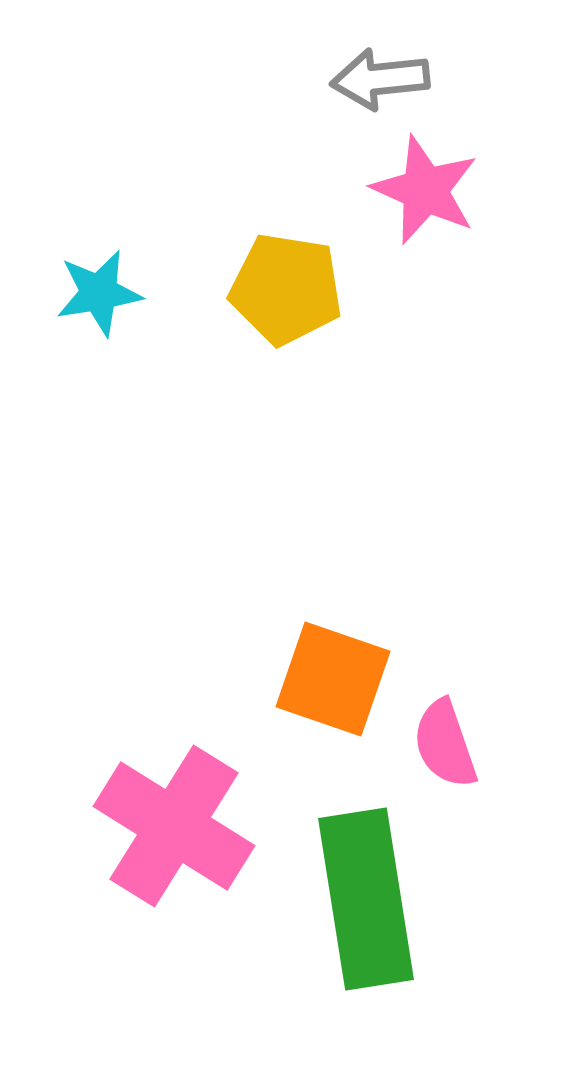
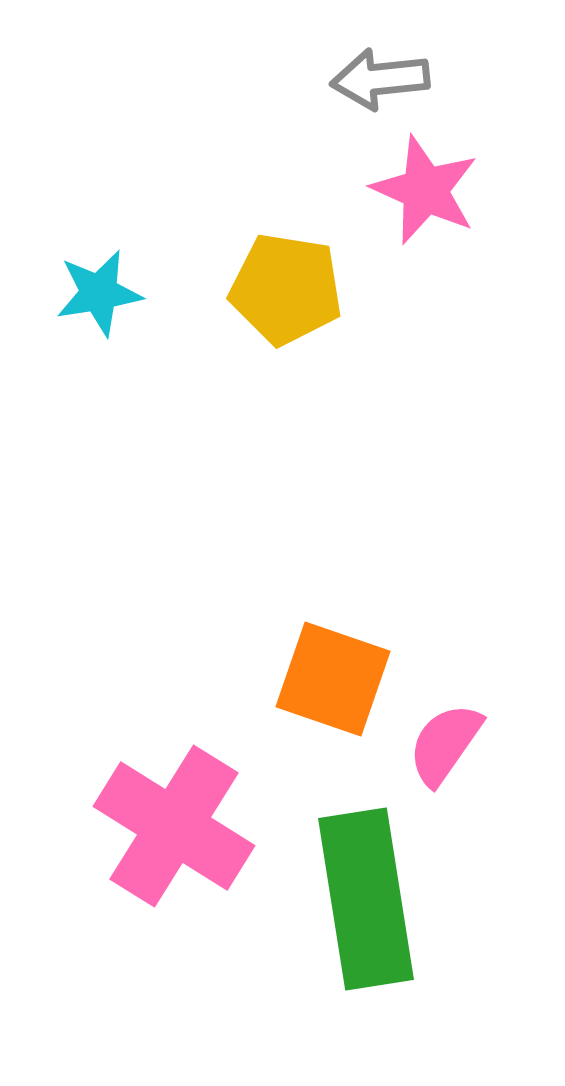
pink semicircle: rotated 54 degrees clockwise
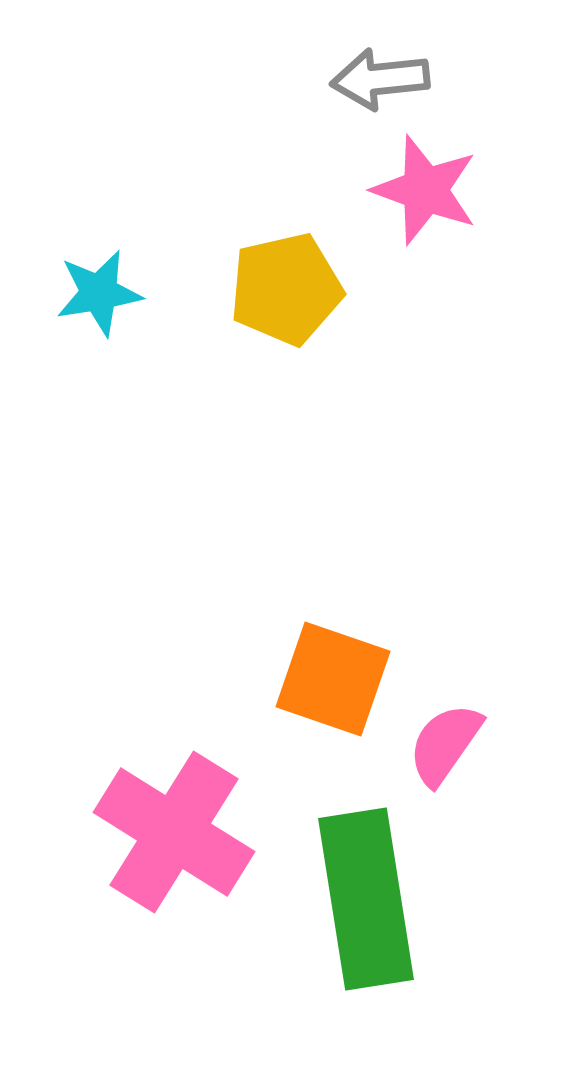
pink star: rotated 4 degrees counterclockwise
yellow pentagon: rotated 22 degrees counterclockwise
pink cross: moved 6 px down
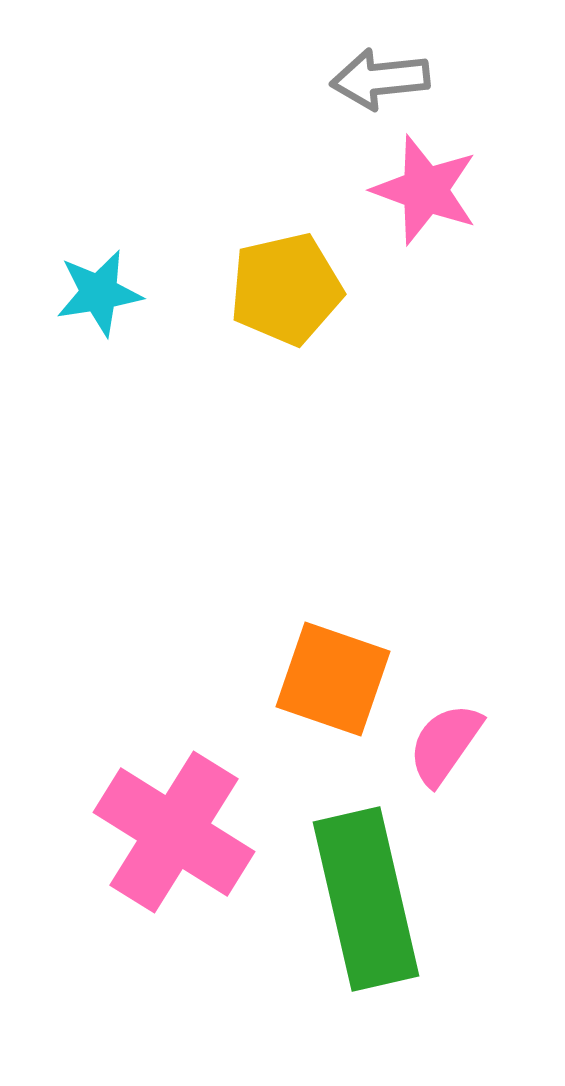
green rectangle: rotated 4 degrees counterclockwise
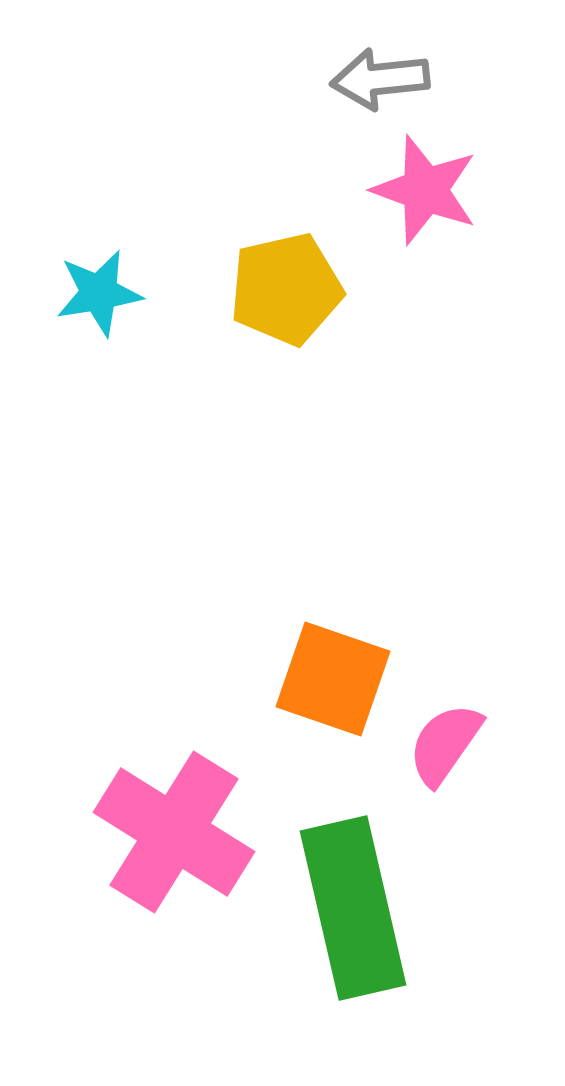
green rectangle: moved 13 px left, 9 px down
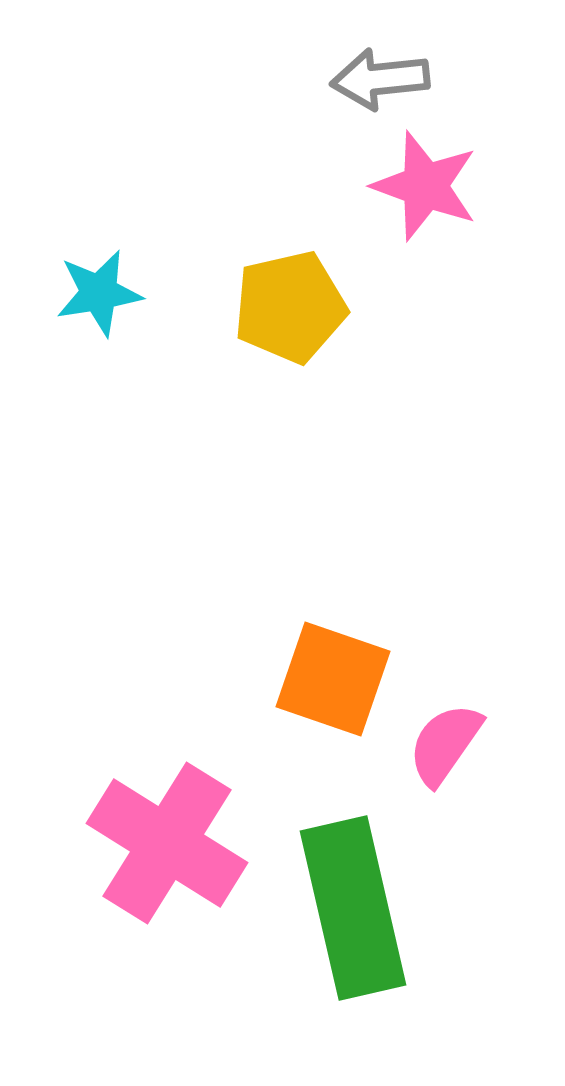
pink star: moved 4 px up
yellow pentagon: moved 4 px right, 18 px down
pink cross: moved 7 px left, 11 px down
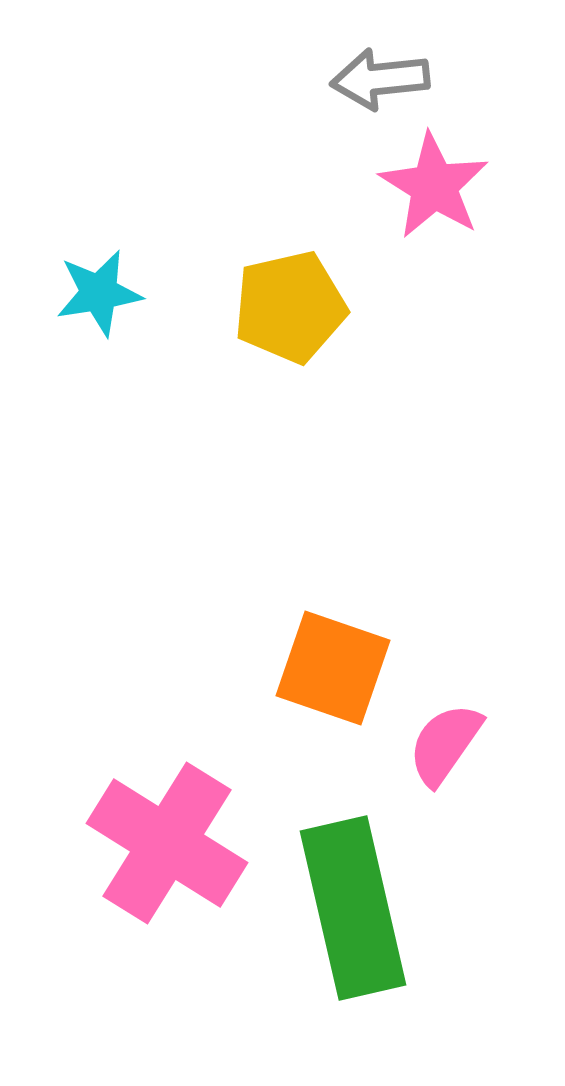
pink star: moved 9 px right; rotated 12 degrees clockwise
orange square: moved 11 px up
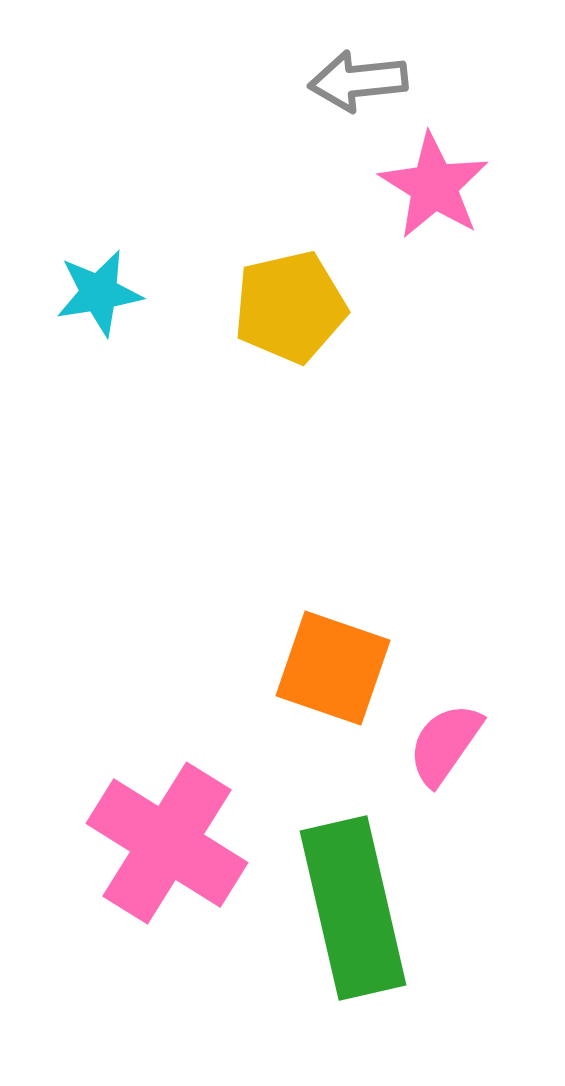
gray arrow: moved 22 px left, 2 px down
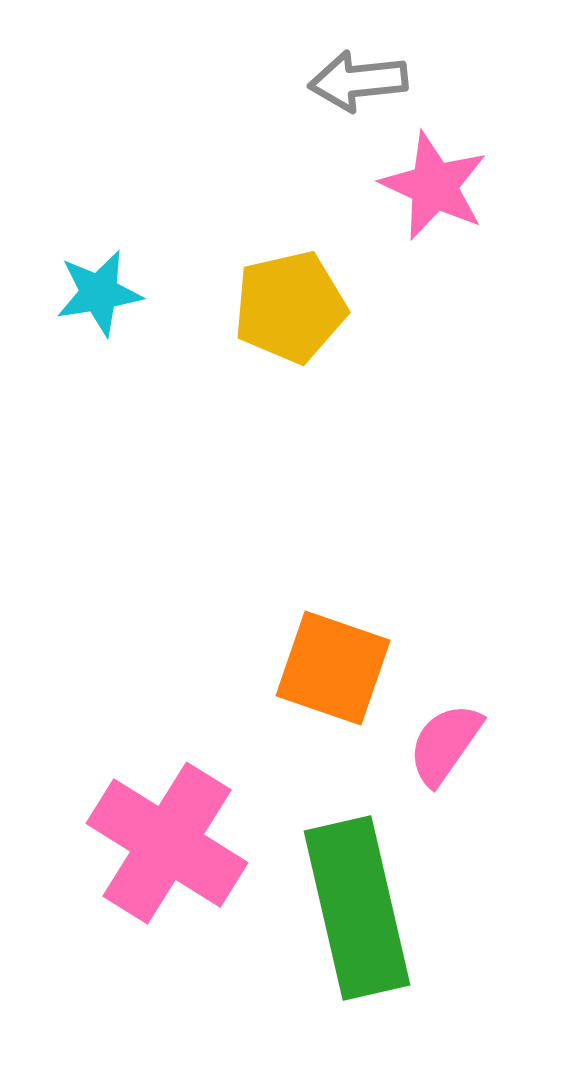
pink star: rotated 7 degrees counterclockwise
green rectangle: moved 4 px right
